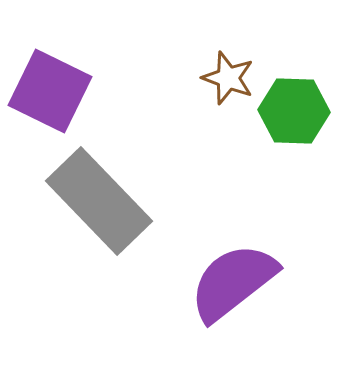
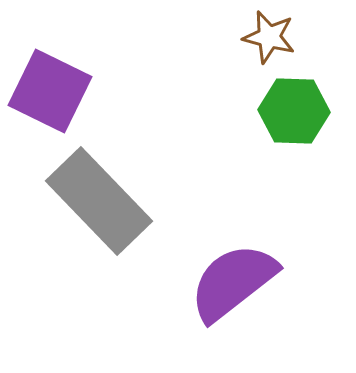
brown star: moved 41 px right, 41 px up; rotated 6 degrees counterclockwise
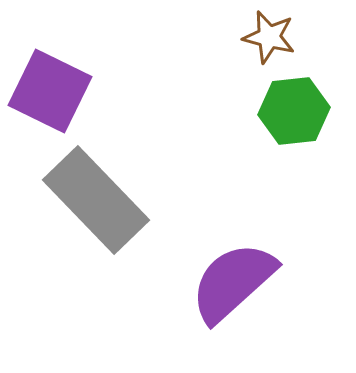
green hexagon: rotated 8 degrees counterclockwise
gray rectangle: moved 3 px left, 1 px up
purple semicircle: rotated 4 degrees counterclockwise
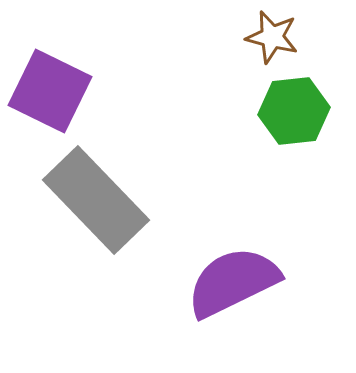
brown star: moved 3 px right
purple semicircle: rotated 16 degrees clockwise
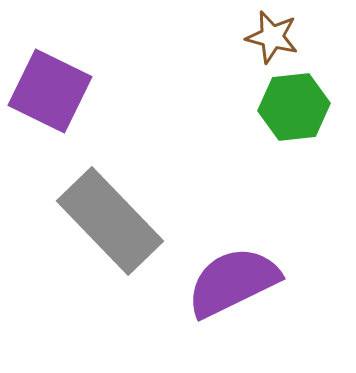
green hexagon: moved 4 px up
gray rectangle: moved 14 px right, 21 px down
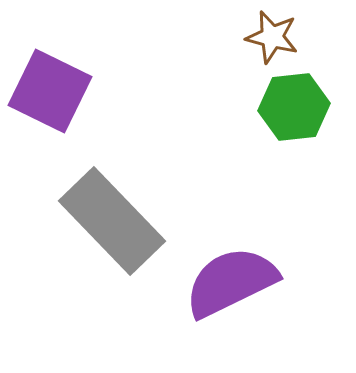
gray rectangle: moved 2 px right
purple semicircle: moved 2 px left
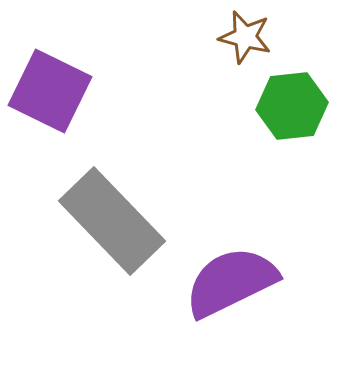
brown star: moved 27 px left
green hexagon: moved 2 px left, 1 px up
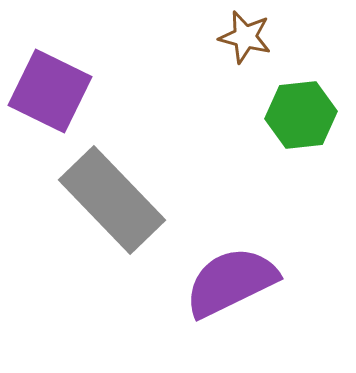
green hexagon: moved 9 px right, 9 px down
gray rectangle: moved 21 px up
